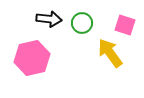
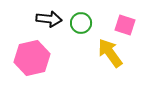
green circle: moved 1 px left
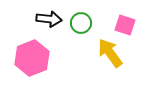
pink hexagon: rotated 8 degrees counterclockwise
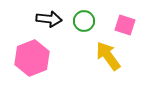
green circle: moved 3 px right, 2 px up
yellow arrow: moved 2 px left, 3 px down
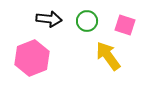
green circle: moved 3 px right
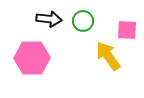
green circle: moved 4 px left
pink square: moved 2 px right, 5 px down; rotated 15 degrees counterclockwise
pink hexagon: rotated 20 degrees clockwise
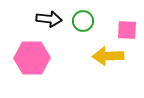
yellow arrow: rotated 56 degrees counterclockwise
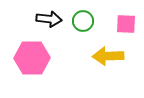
pink square: moved 1 px left, 6 px up
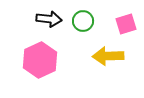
pink square: rotated 20 degrees counterclockwise
pink hexagon: moved 8 px right, 2 px down; rotated 24 degrees counterclockwise
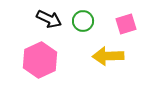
black arrow: rotated 20 degrees clockwise
